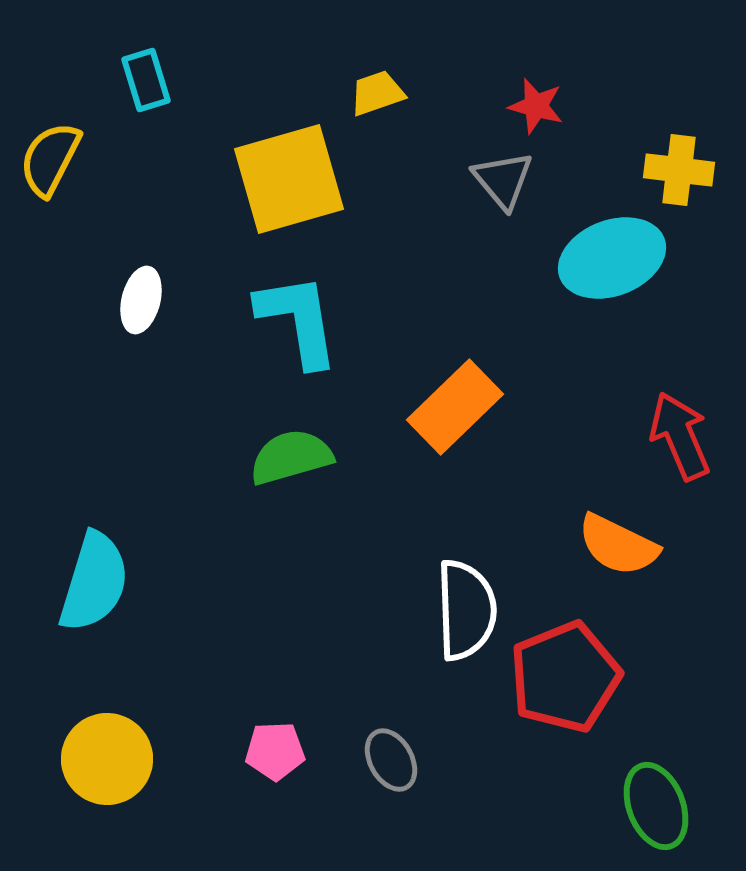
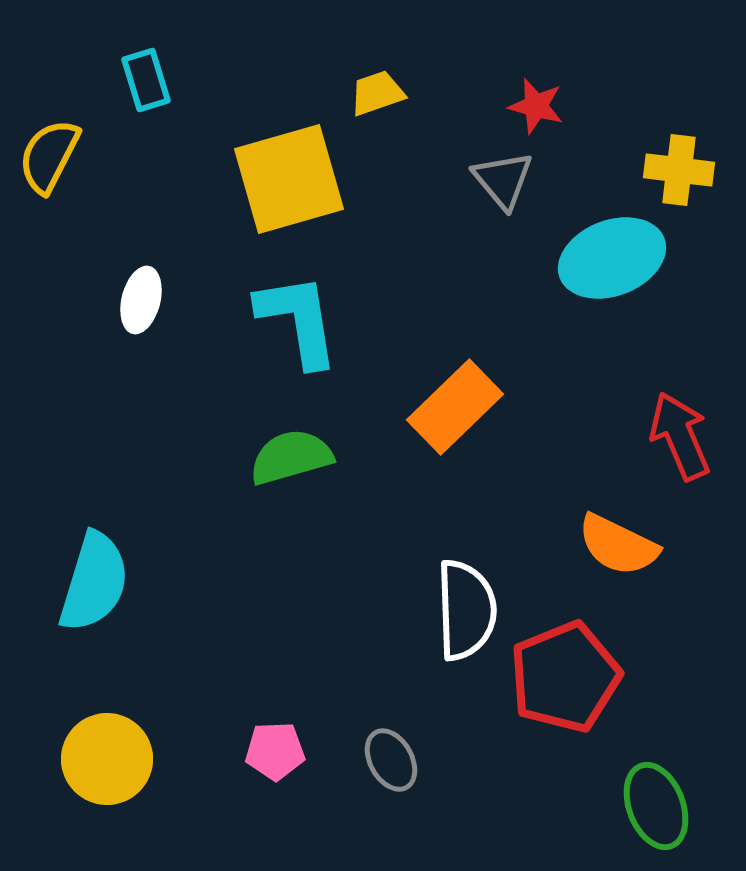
yellow semicircle: moved 1 px left, 3 px up
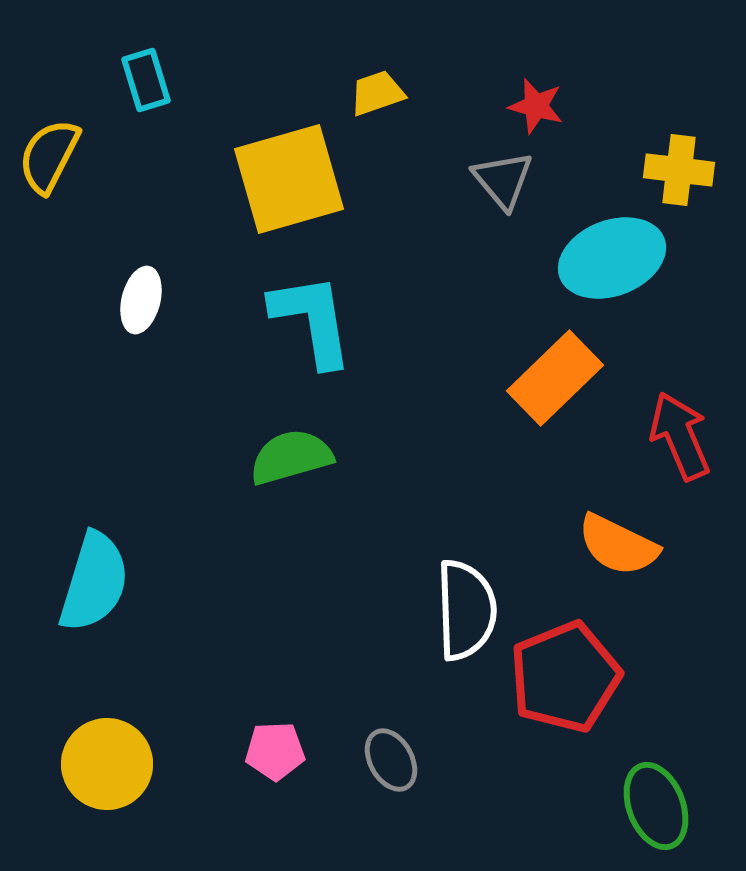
cyan L-shape: moved 14 px right
orange rectangle: moved 100 px right, 29 px up
yellow circle: moved 5 px down
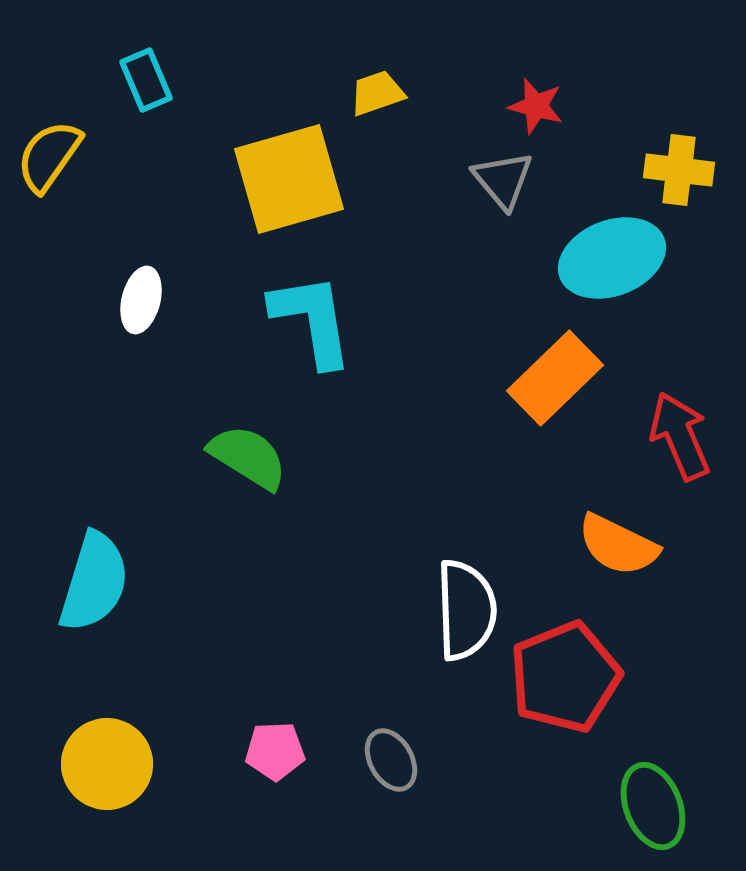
cyan rectangle: rotated 6 degrees counterclockwise
yellow semicircle: rotated 8 degrees clockwise
green semicircle: moved 43 px left; rotated 48 degrees clockwise
green ellipse: moved 3 px left
